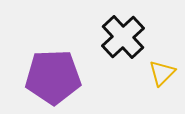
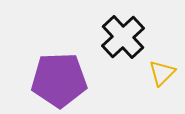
purple pentagon: moved 6 px right, 3 px down
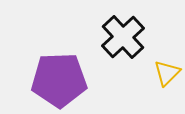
yellow triangle: moved 5 px right
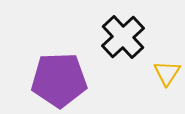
yellow triangle: rotated 12 degrees counterclockwise
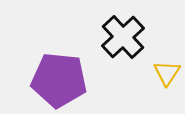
purple pentagon: rotated 8 degrees clockwise
